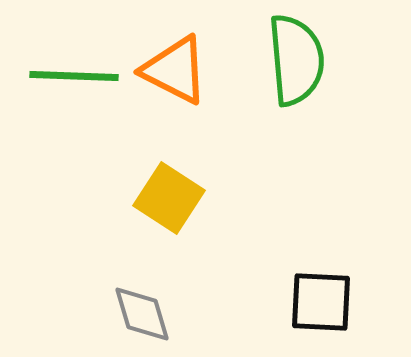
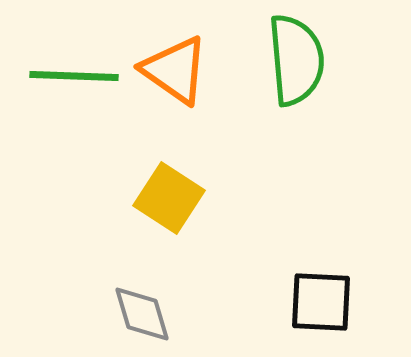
orange triangle: rotated 8 degrees clockwise
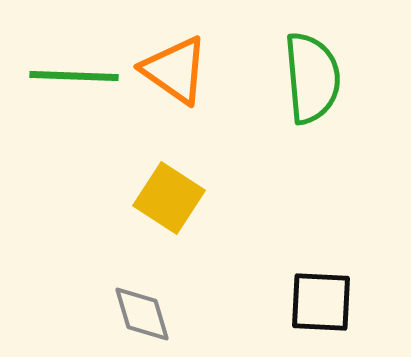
green semicircle: moved 16 px right, 18 px down
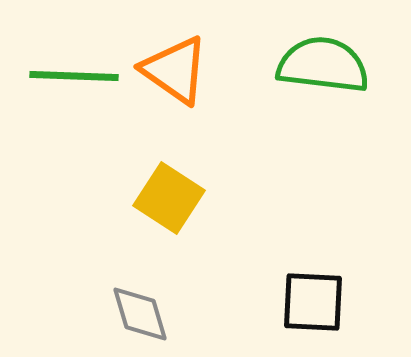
green semicircle: moved 11 px right, 13 px up; rotated 78 degrees counterclockwise
black square: moved 8 px left
gray diamond: moved 2 px left
